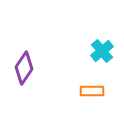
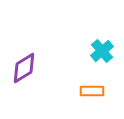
purple diamond: rotated 24 degrees clockwise
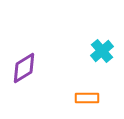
orange rectangle: moved 5 px left, 7 px down
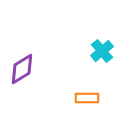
purple diamond: moved 2 px left, 1 px down
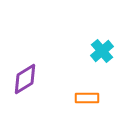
purple diamond: moved 3 px right, 10 px down
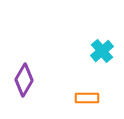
purple diamond: moved 1 px left, 1 px down; rotated 28 degrees counterclockwise
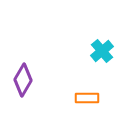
purple diamond: moved 1 px left
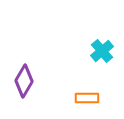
purple diamond: moved 1 px right, 1 px down
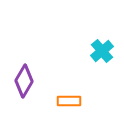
orange rectangle: moved 18 px left, 3 px down
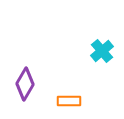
purple diamond: moved 1 px right, 3 px down
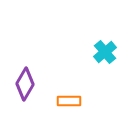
cyan cross: moved 3 px right, 1 px down
